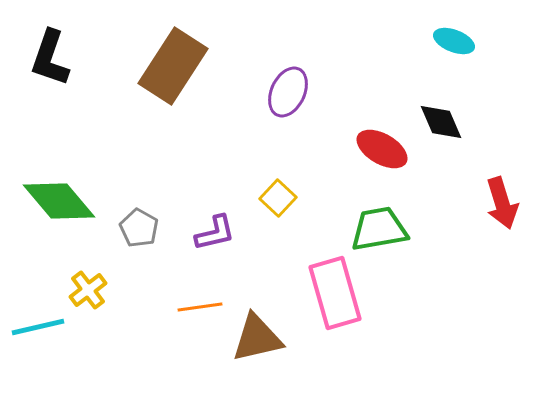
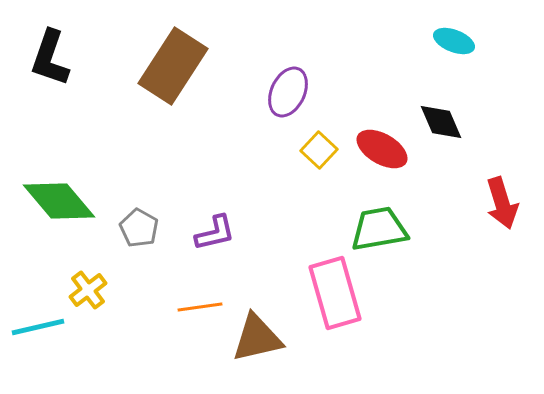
yellow square: moved 41 px right, 48 px up
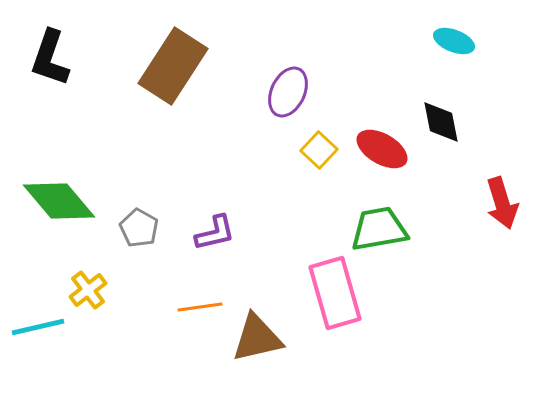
black diamond: rotated 12 degrees clockwise
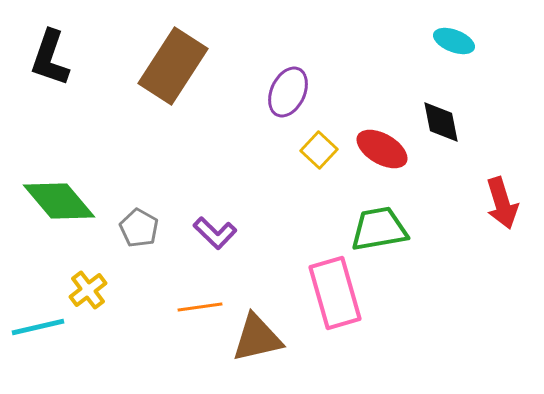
purple L-shape: rotated 57 degrees clockwise
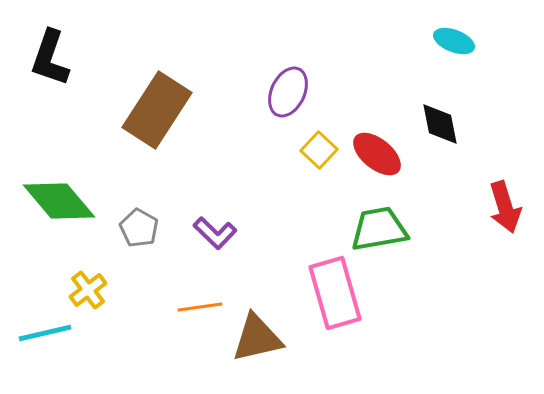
brown rectangle: moved 16 px left, 44 px down
black diamond: moved 1 px left, 2 px down
red ellipse: moved 5 px left, 5 px down; rotated 9 degrees clockwise
red arrow: moved 3 px right, 4 px down
cyan line: moved 7 px right, 6 px down
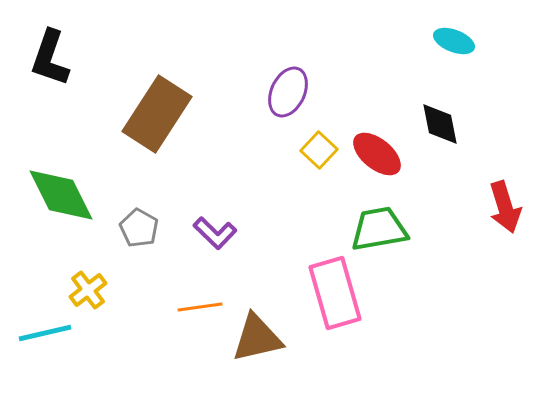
brown rectangle: moved 4 px down
green diamond: moved 2 px right, 6 px up; rotated 14 degrees clockwise
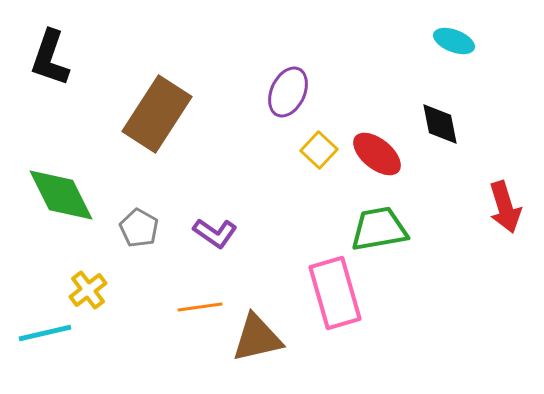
purple L-shape: rotated 9 degrees counterclockwise
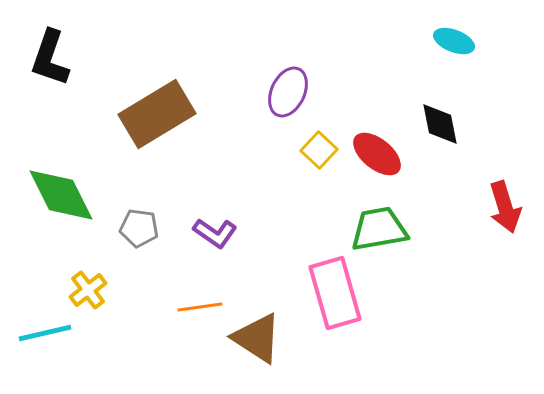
brown rectangle: rotated 26 degrees clockwise
gray pentagon: rotated 21 degrees counterclockwise
brown triangle: rotated 46 degrees clockwise
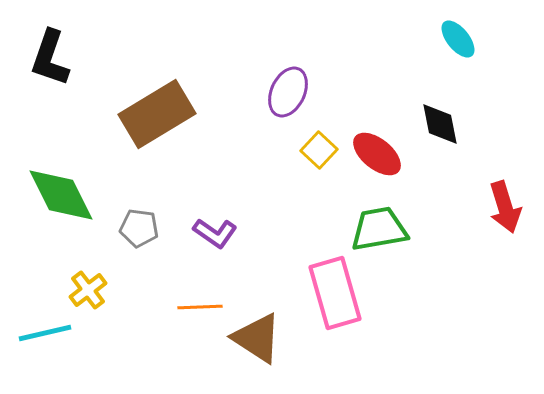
cyan ellipse: moved 4 px right, 2 px up; rotated 30 degrees clockwise
orange line: rotated 6 degrees clockwise
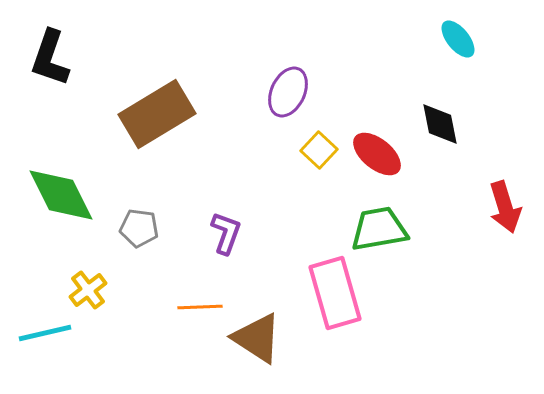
purple L-shape: moved 11 px right; rotated 105 degrees counterclockwise
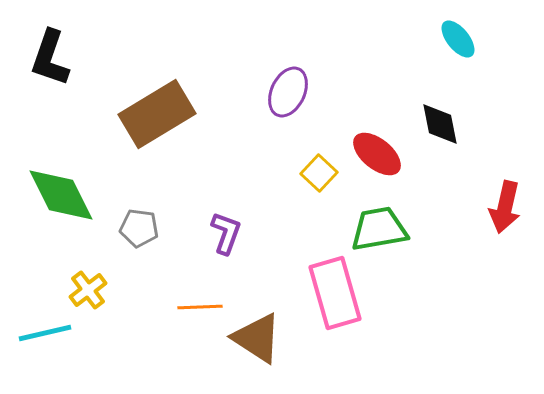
yellow square: moved 23 px down
red arrow: rotated 30 degrees clockwise
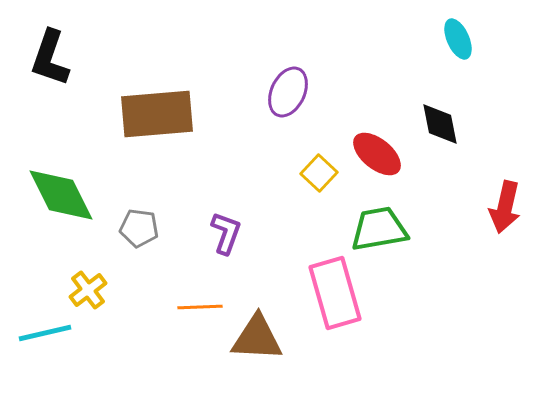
cyan ellipse: rotated 15 degrees clockwise
brown rectangle: rotated 26 degrees clockwise
brown triangle: rotated 30 degrees counterclockwise
